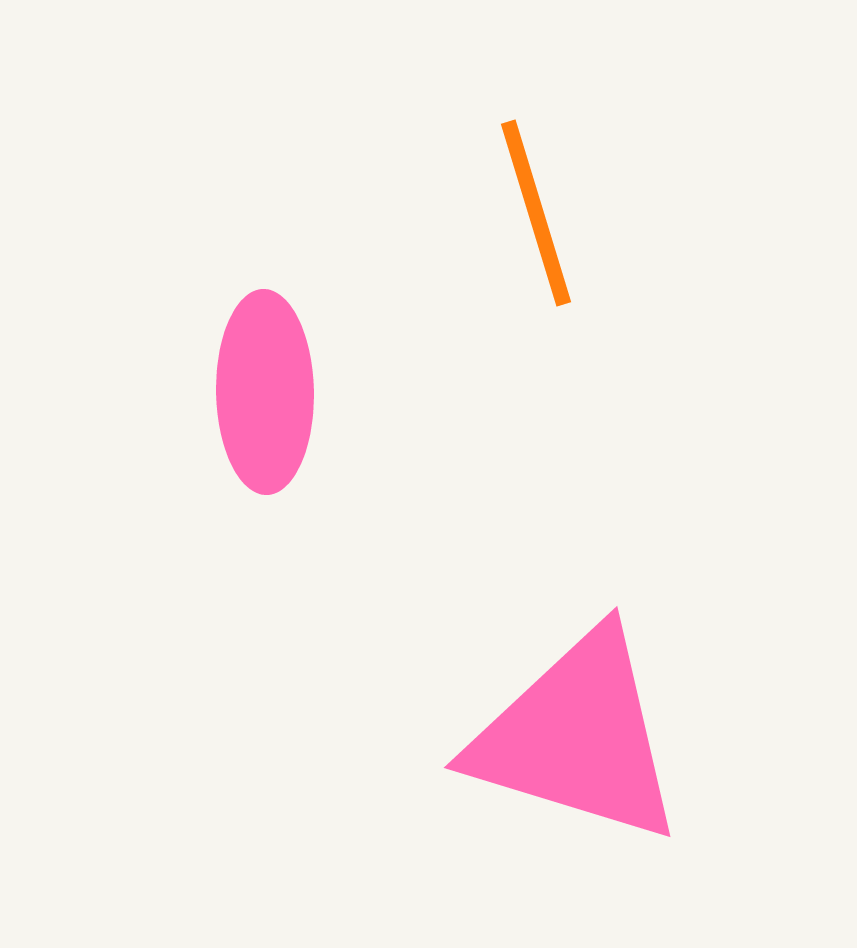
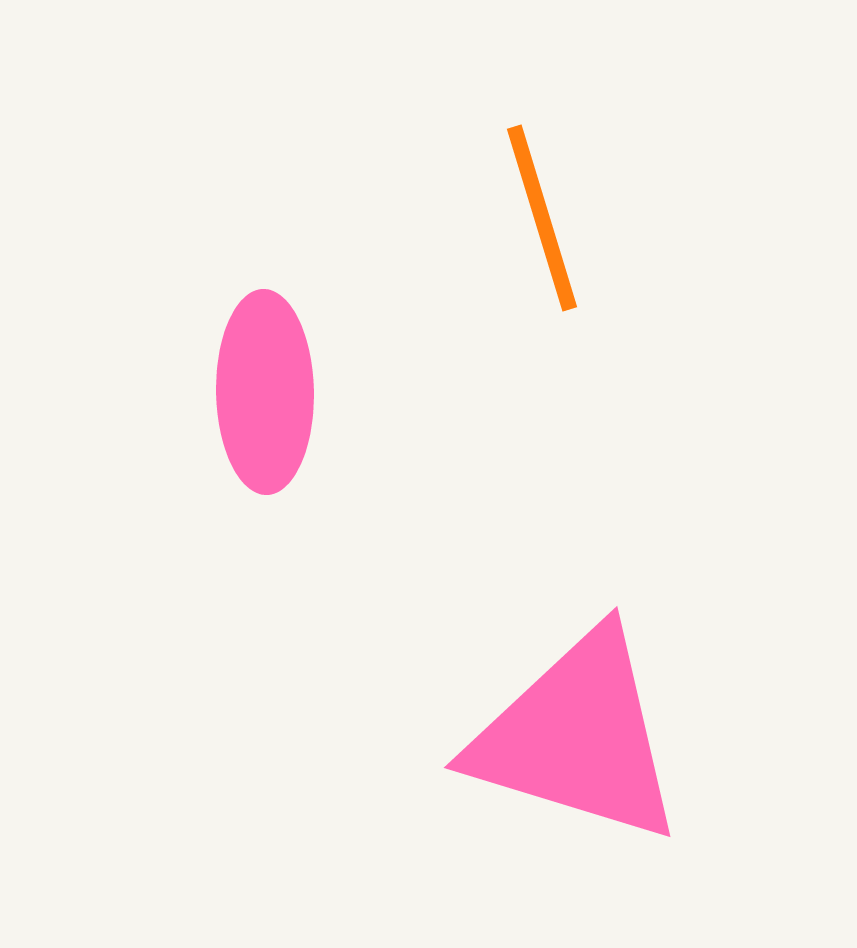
orange line: moved 6 px right, 5 px down
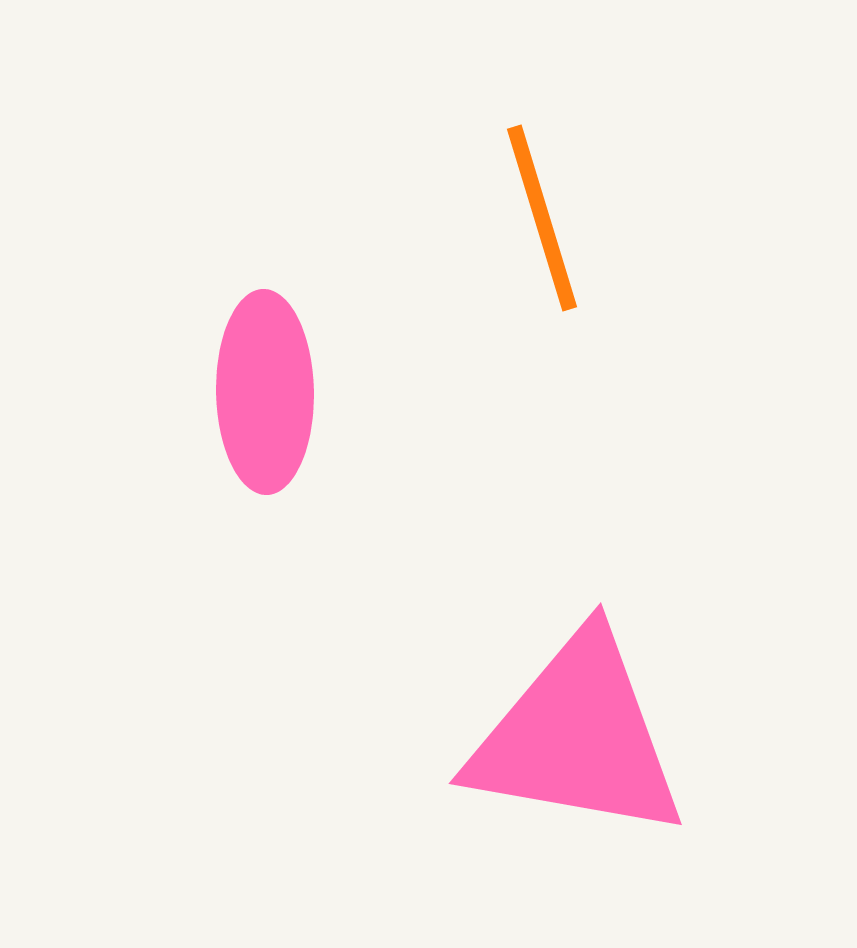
pink triangle: rotated 7 degrees counterclockwise
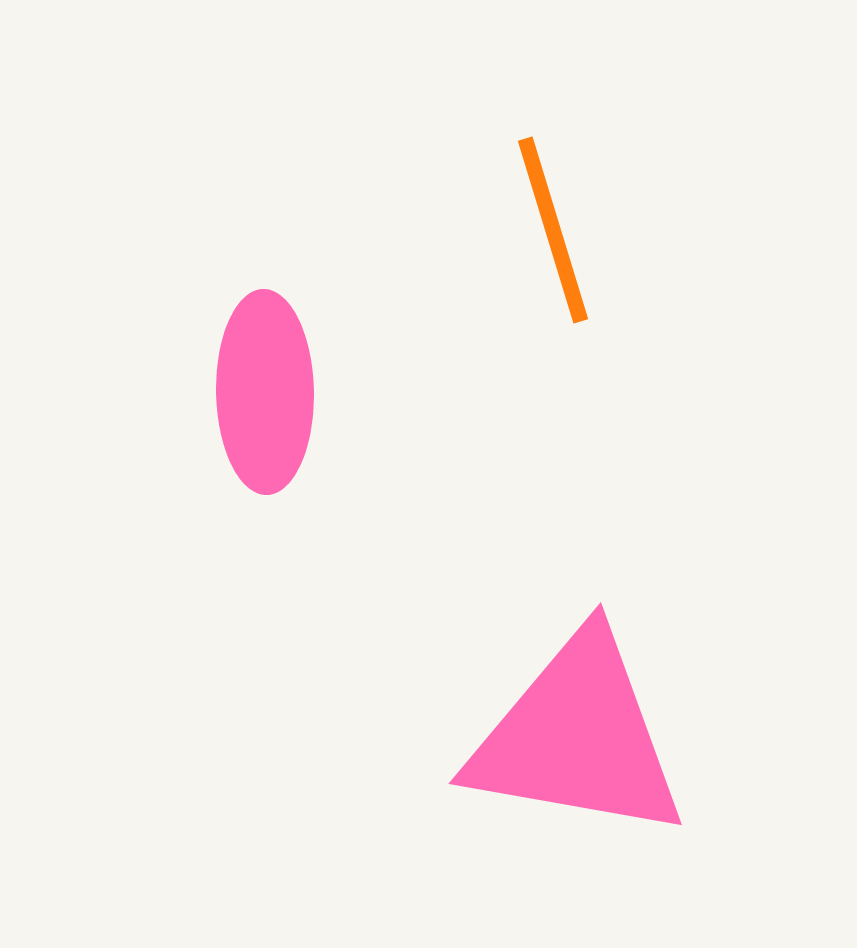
orange line: moved 11 px right, 12 px down
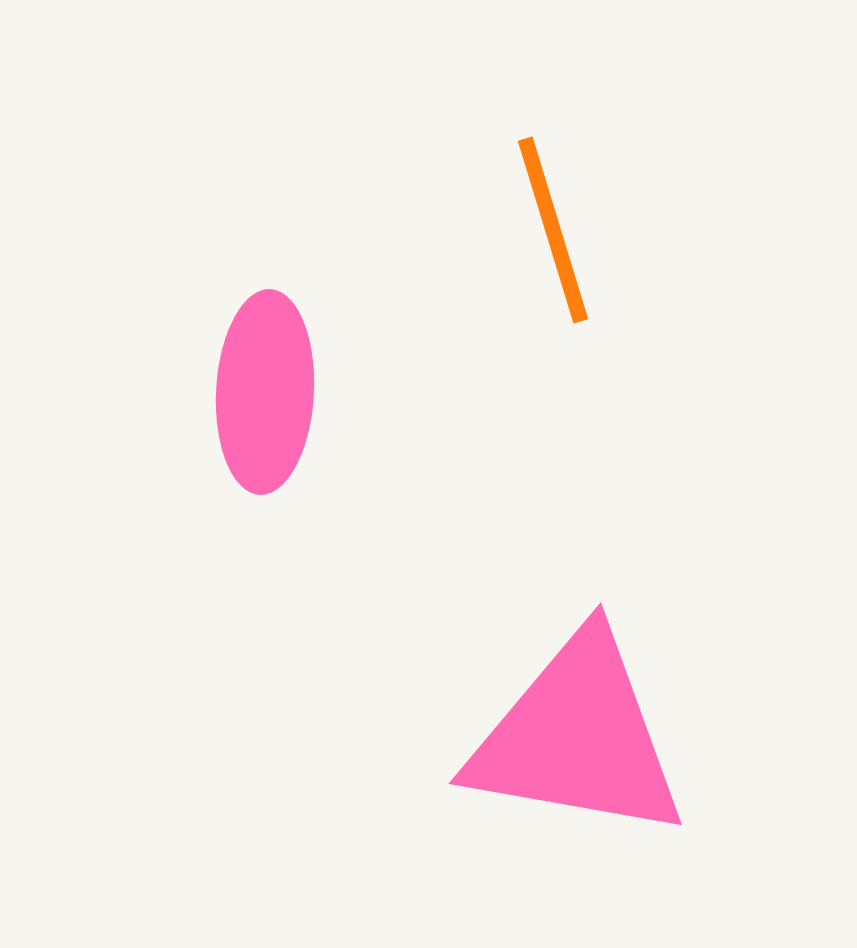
pink ellipse: rotated 4 degrees clockwise
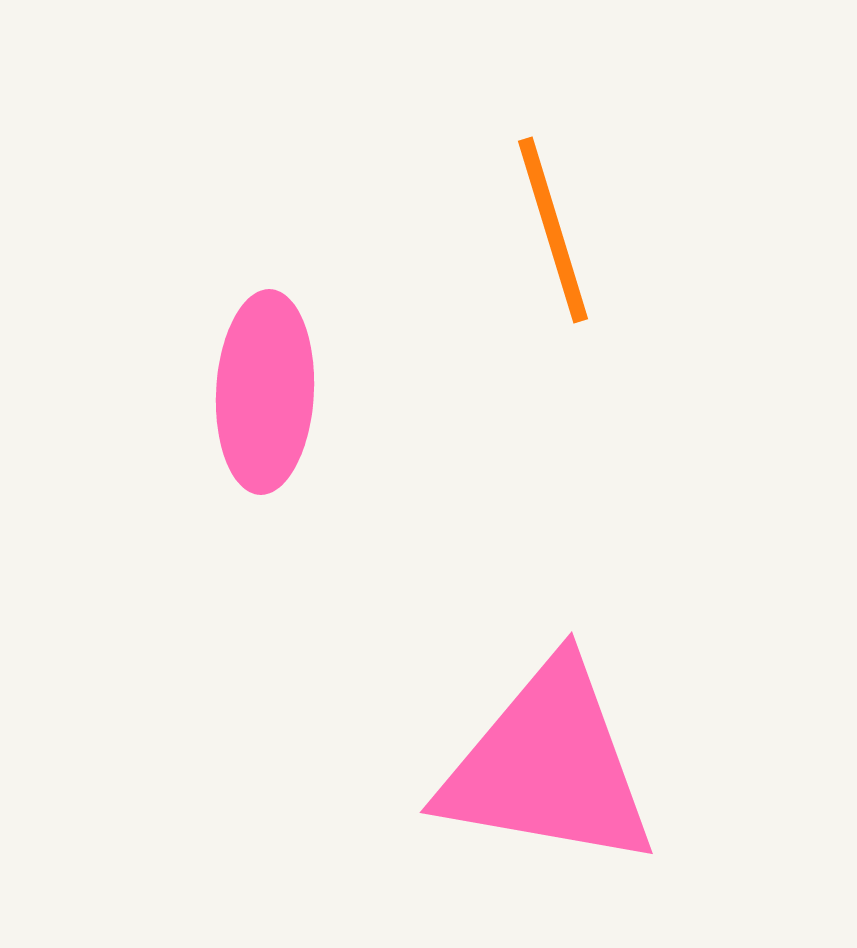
pink triangle: moved 29 px left, 29 px down
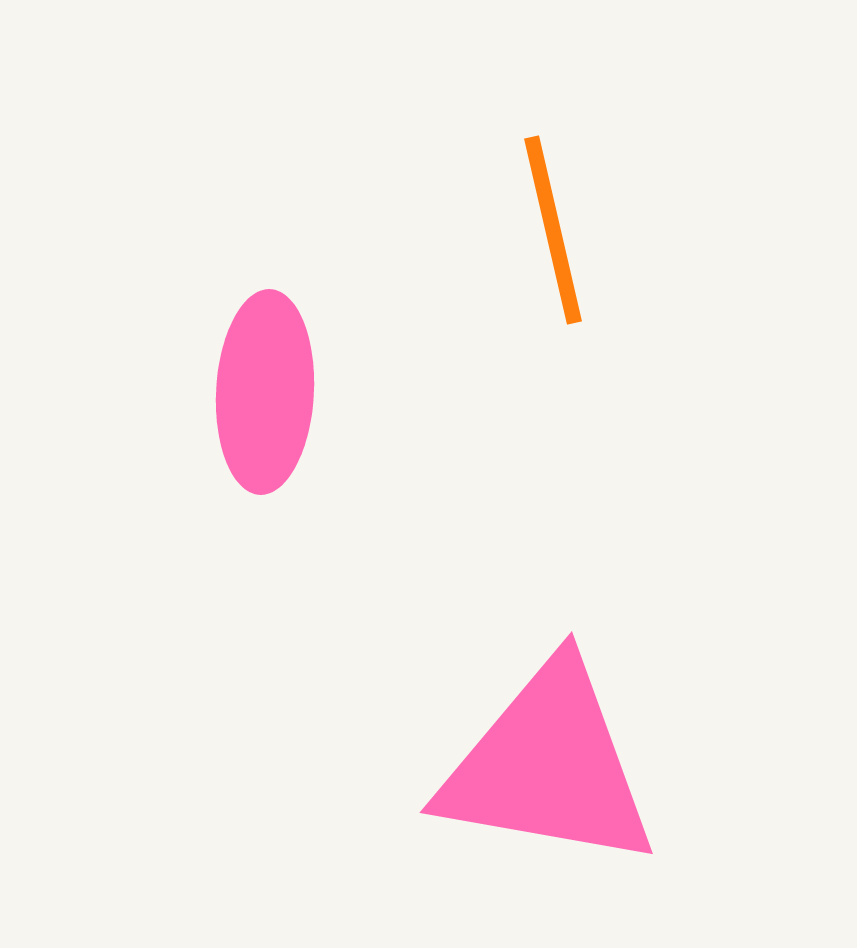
orange line: rotated 4 degrees clockwise
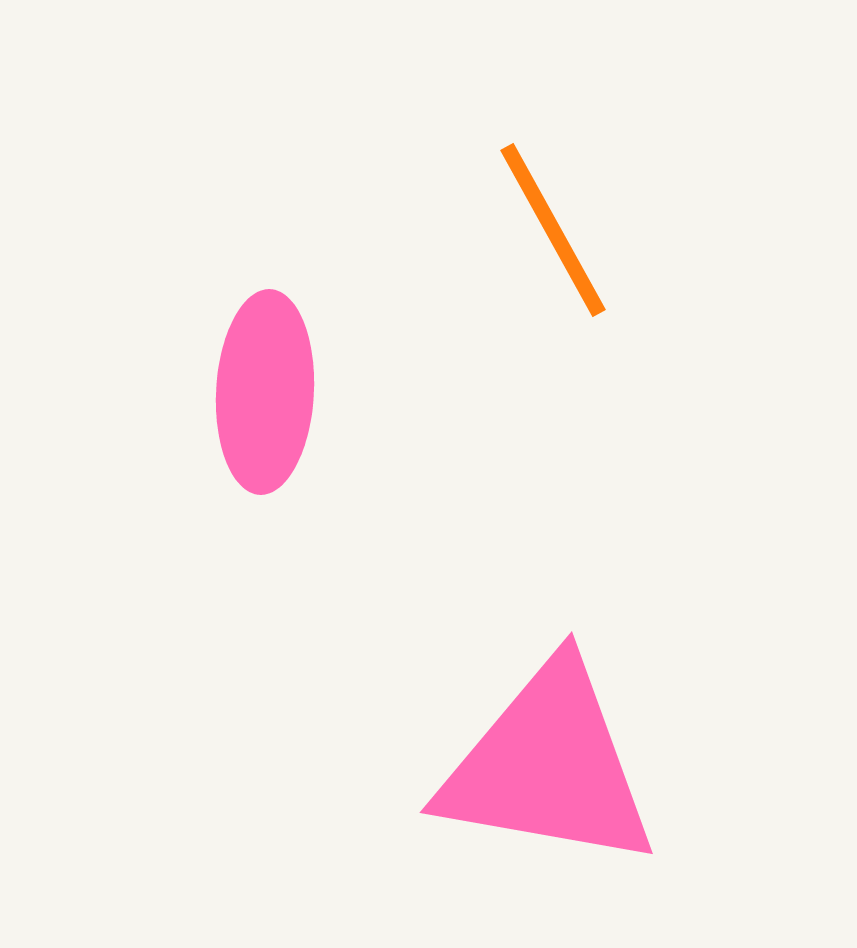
orange line: rotated 16 degrees counterclockwise
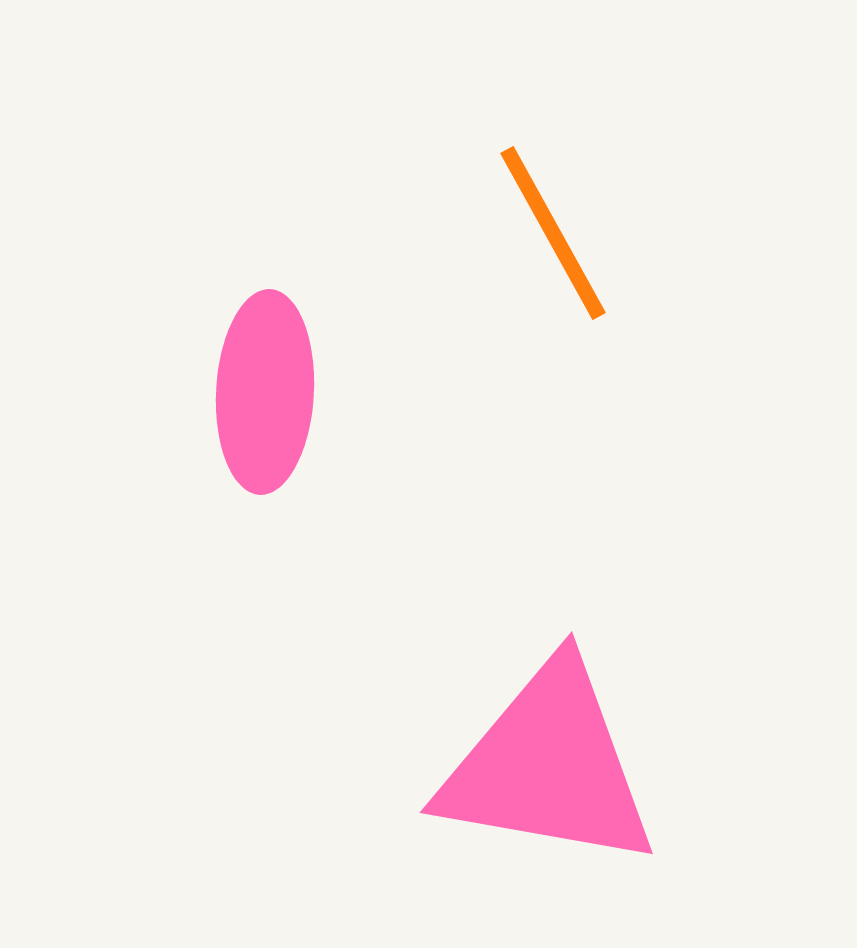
orange line: moved 3 px down
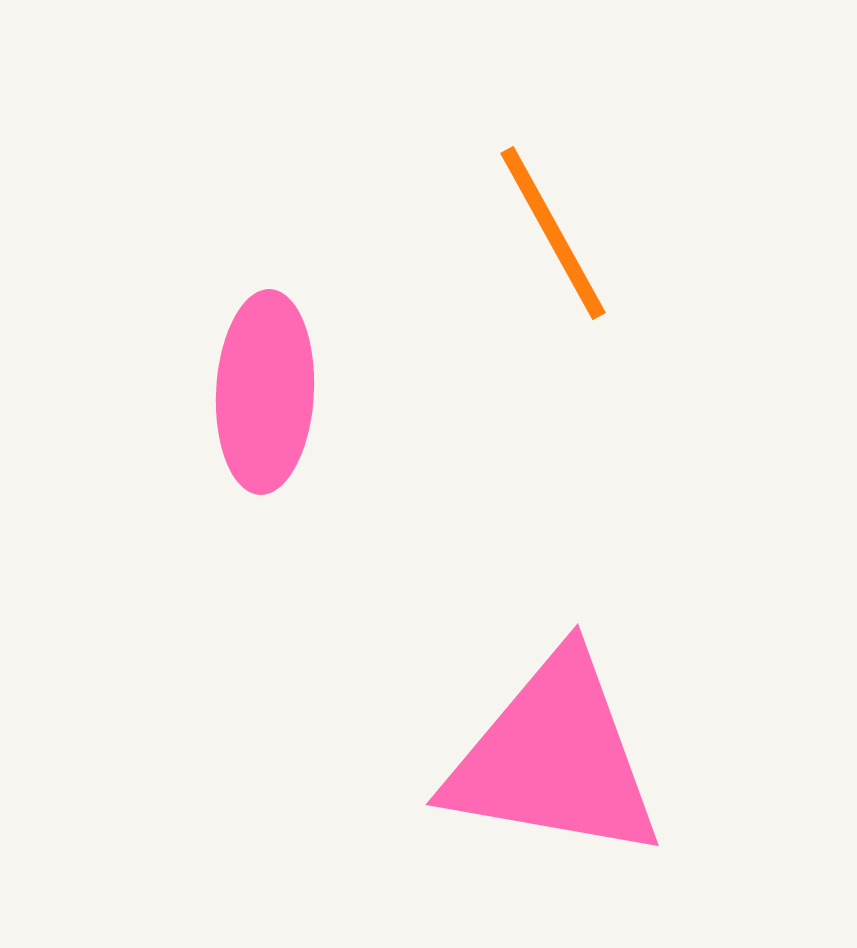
pink triangle: moved 6 px right, 8 px up
